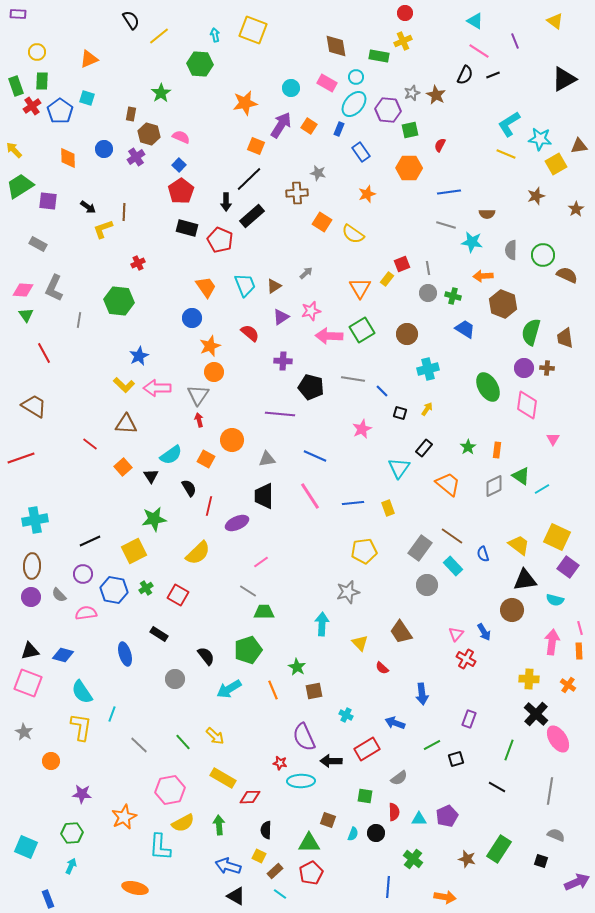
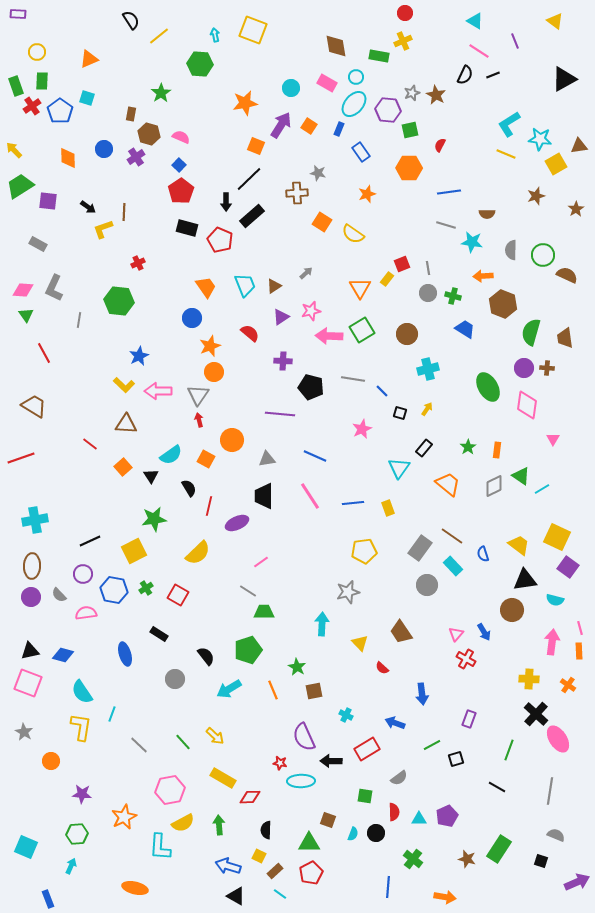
pink arrow at (157, 388): moved 1 px right, 3 px down
green hexagon at (72, 833): moved 5 px right, 1 px down
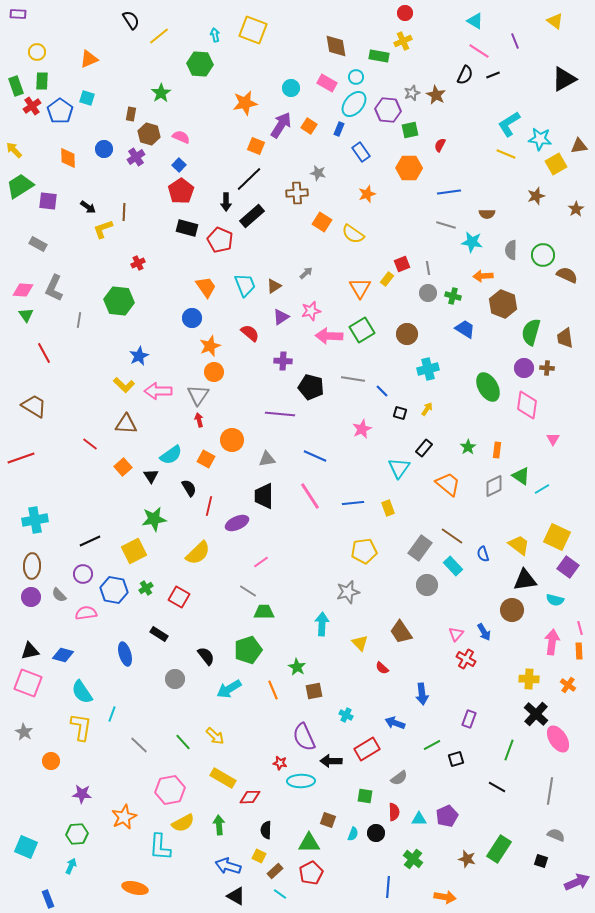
red square at (178, 595): moved 1 px right, 2 px down
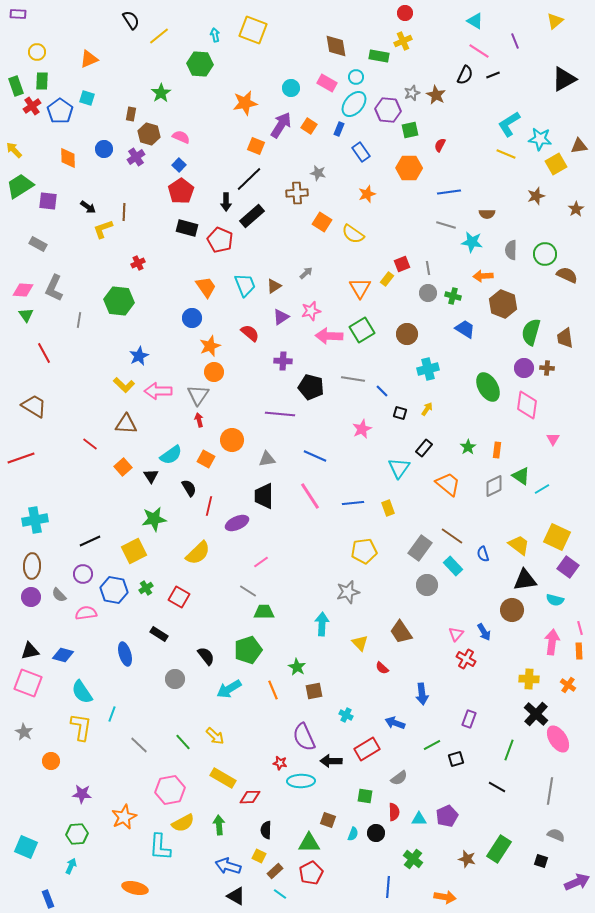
yellow triangle at (555, 21): rotated 42 degrees clockwise
green circle at (543, 255): moved 2 px right, 1 px up
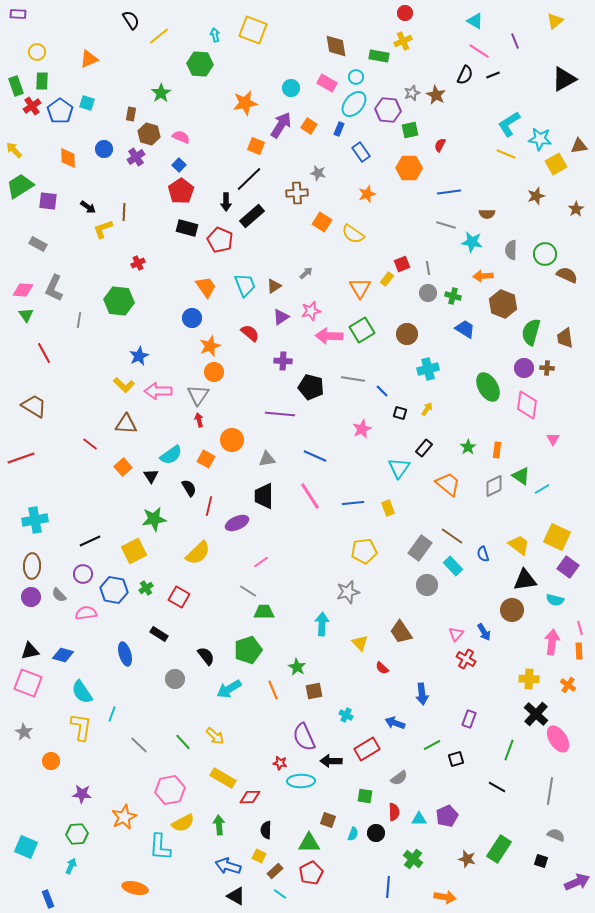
cyan square at (87, 98): moved 5 px down
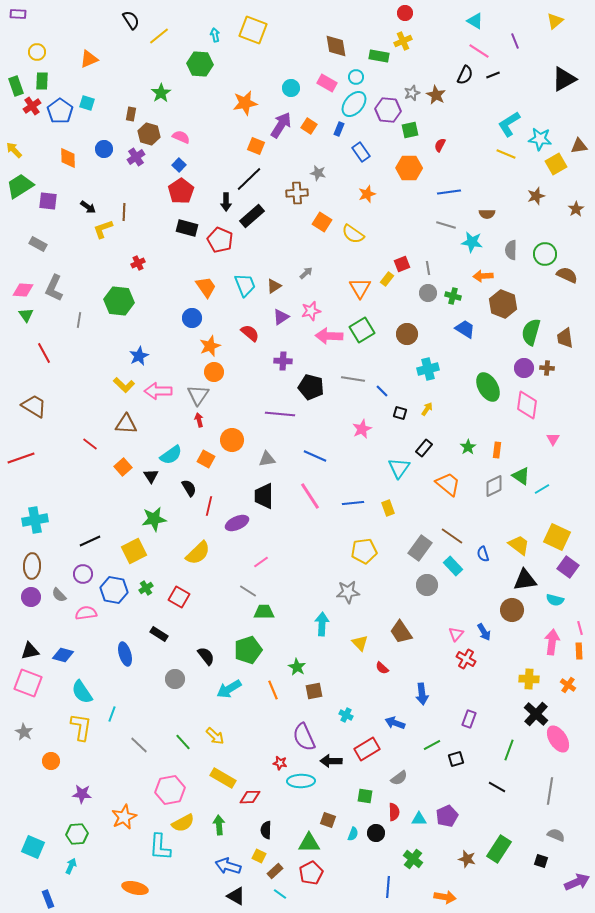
gray star at (348, 592): rotated 10 degrees clockwise
cyan square at (26, 847): moved 7 px right
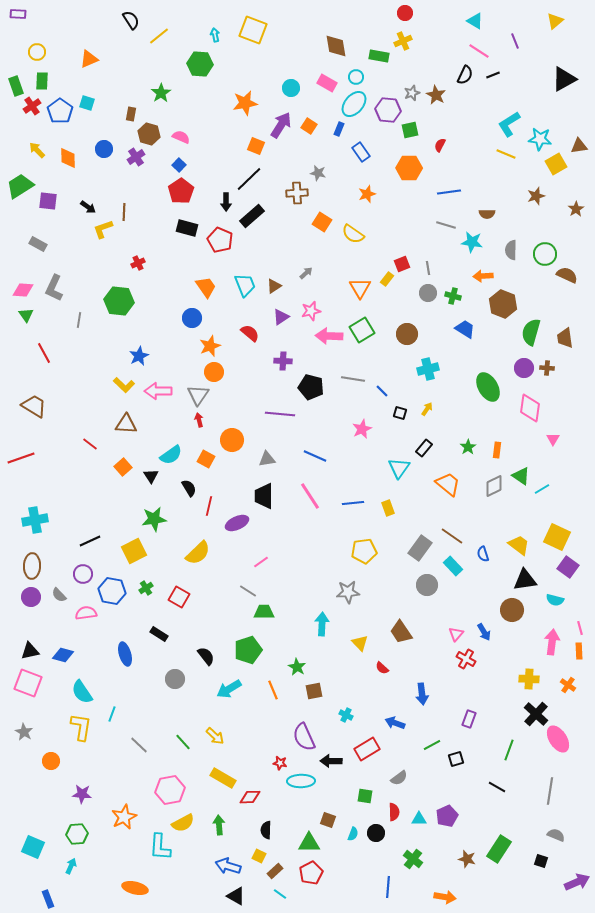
yellow arrow at (14, 150): moved 23 px right
pink diamond at (527, 405): moved 3 px right, 3 px down
blue hexagon at (114, 590): moved 2 px left, 1 px down
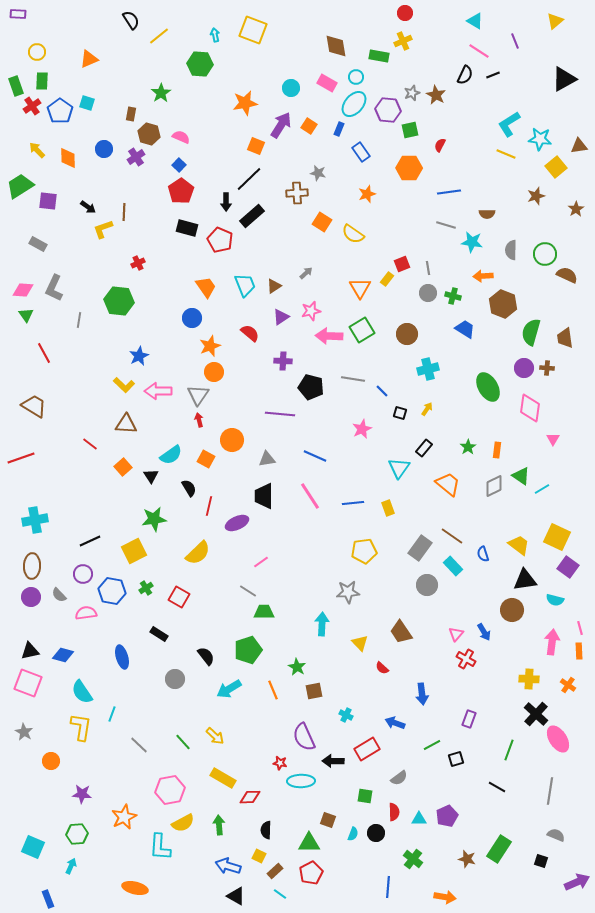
yellow square at (556, 164): moved 3 px down; rotated 10 degrees counterclockwise
blue ellipse at (125, 654): moved 3 px left, 3 px down
black arrow at (331, 761): moved 2 px right
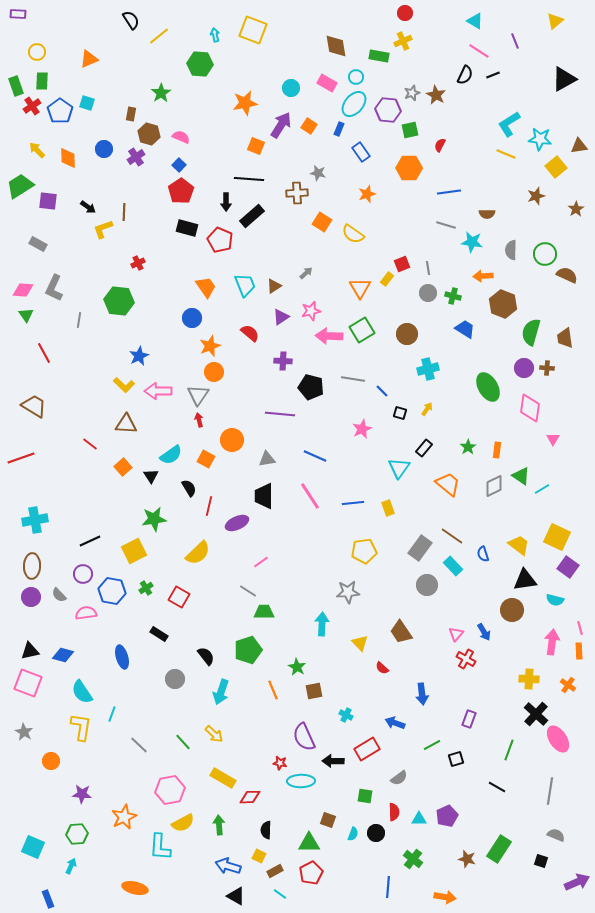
black line at (249, 179): rotated 48 degrees clockwise
cyan arrow at (229, 689): moved 8 px left, 3 px down; rotated 40 degrees counterclockwise
yellow arrow at (215, 736): moved 1 px left, 2 px up
brown rectangle at (275, 871): rotated 14 degrees clockwise
